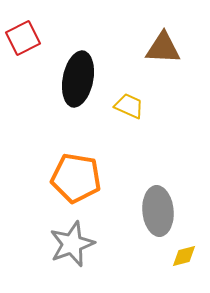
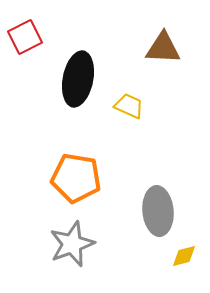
red square: moved 2 px right, 1 px up
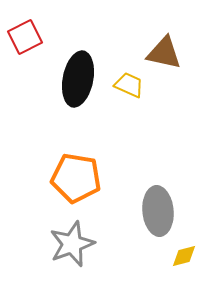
brown triangle: moved 1 px right, 5 px down; rotated 9 degrees clockwise
yellow trapezoid: moved 21 px up
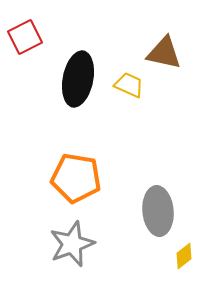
yellow diamond: rotated 24 degrees counterclockwise
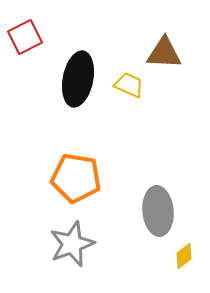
brown triangle: rotated 9 degrees counterclockwise
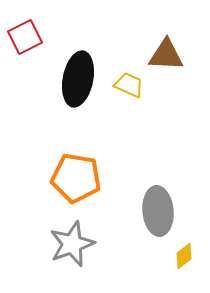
brown triangle: moved 2 px right, 2 px down
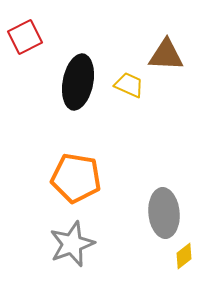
black ellipse: moved 3 px down
gray ellipse: moved 6 px right, 2 px down
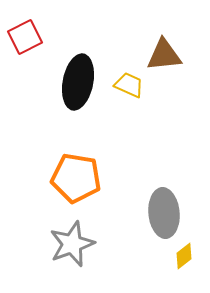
brown triangle: moved 2 px left; rotated 9 degrees counterclockwise
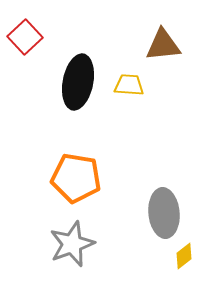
red square: rotated 16 degrees counterclockwise
brown triangle: moved 1 px left, 10 px up
yellow trapezoid: rotated 20 degrees counterclockwise
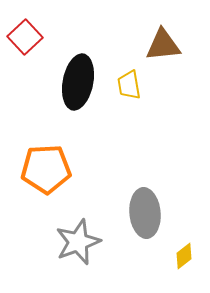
yellow trapezoid: rotated 104 degrees counterclockwise
orange pentagon: moved 30 px left, 9 px up; rotated 12 degrees counterclockwise
gray ellipse: moved 19 px left
gray star: moved 6 px right, 2 px up
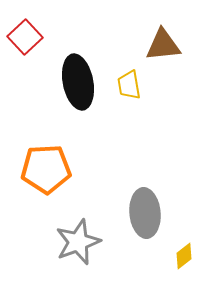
black ellipse: rotated 22 degrees counterclockwise
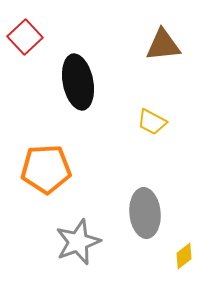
yellow trapezoid: moved 23 px right, 37 px down; rotated 52 degrees counterclockwise
